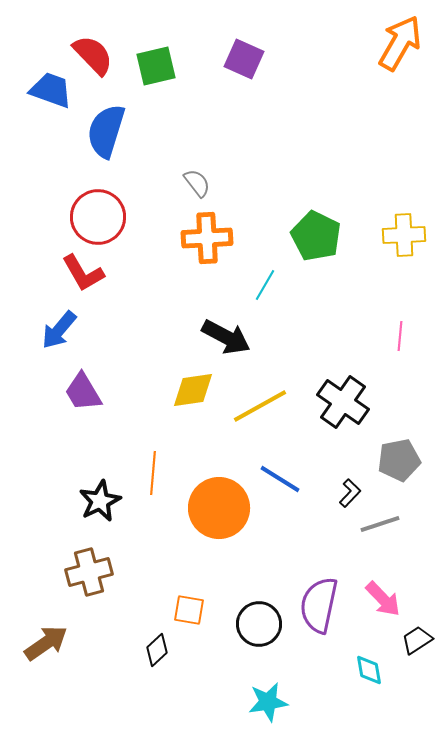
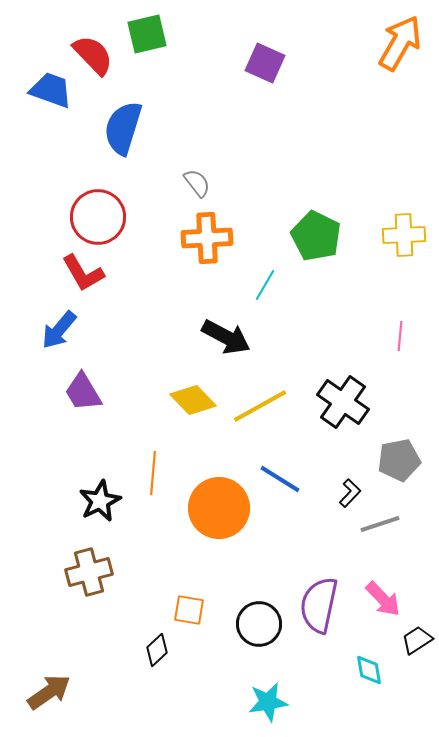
purple square: moved 21 px right, 4 px down
green square: moved 9 px left, 32 px up
blue semicircle: moved 17 px right, 3 px up
yellow diamond: moved 10 px down; rotated 54 degrees clockwise
brown arrow: moved 3 px right, 49 px down
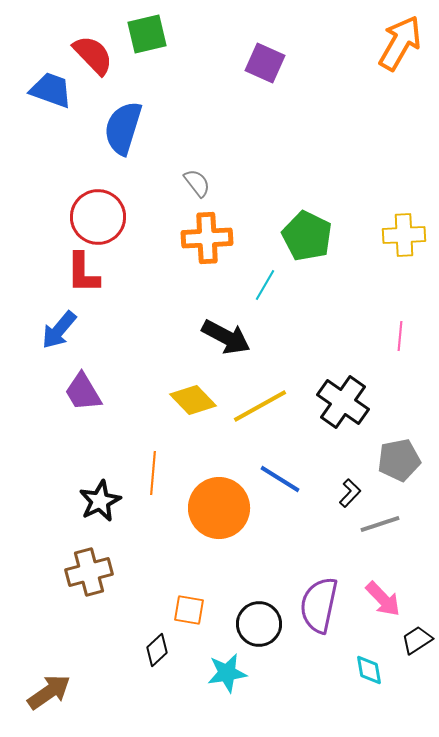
green pentagon: moved 9 px left
red L-shape: rotated 30 degrees clockwise
cyan star: moved 41 px left, 29 px up
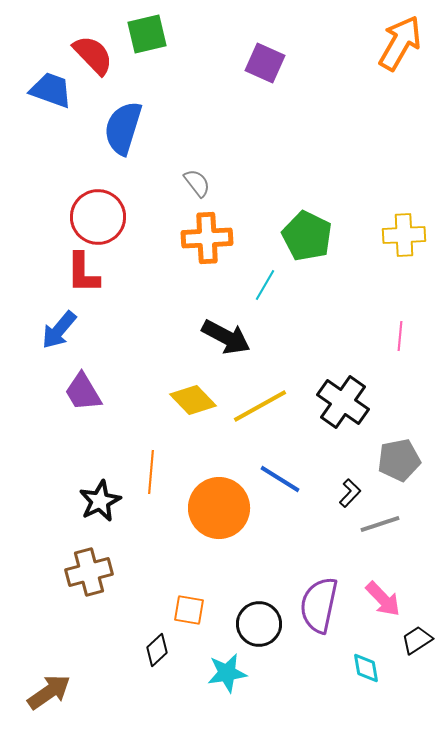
orange line: moved 2 px left, 1 px up
cyan diamond: moved 3 px left, 2 px up
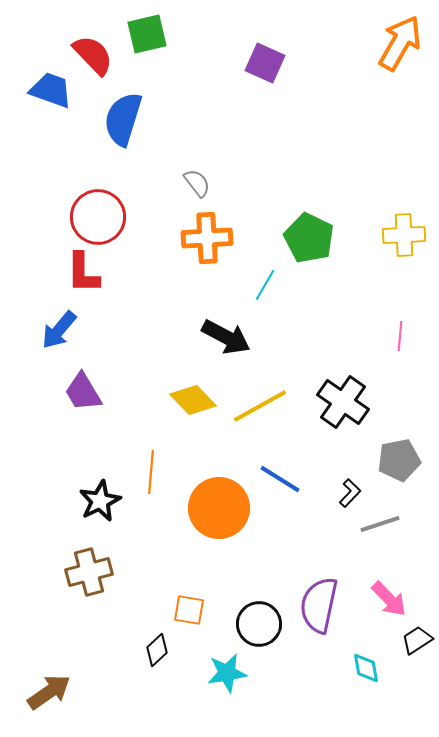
blue semicircle: moved 9 px up
green pentagon: moved 2 px right, 2 px down
pink arrow: moved 6 px right
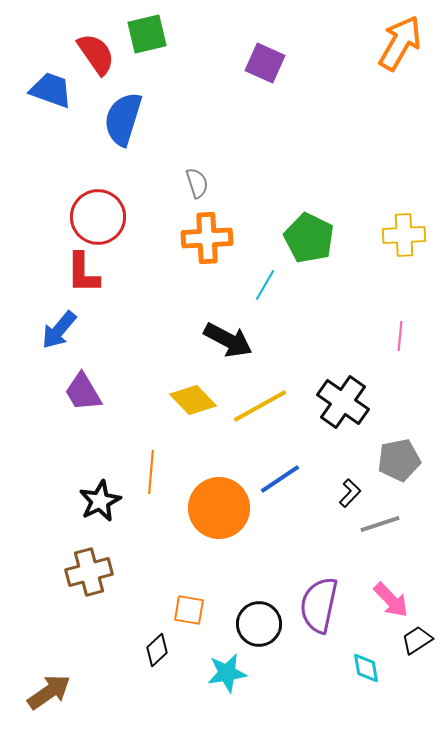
red semicircle: moved 3 px right, 1 px up; rotated 9 degrees clockwise
gray semicircle: rotated 20 degrees clockwise
black arrow: moved 2 px right, 3 px down
blue line: rotated 66 degrees counterclockwise
pink arrow: moved 2 px right, 1 px down
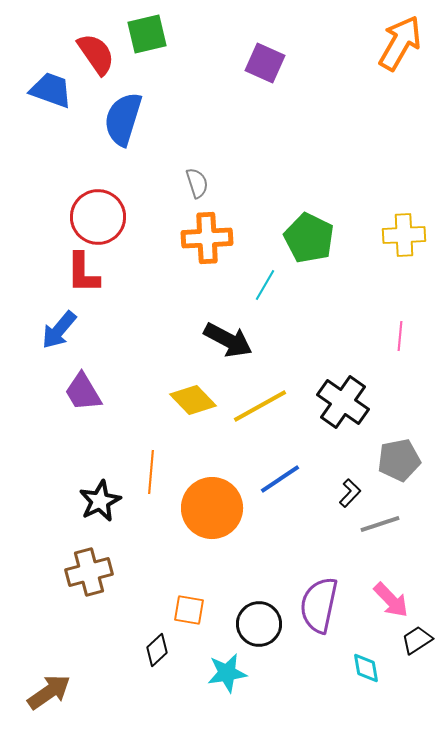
orange circle: moved 7 px left
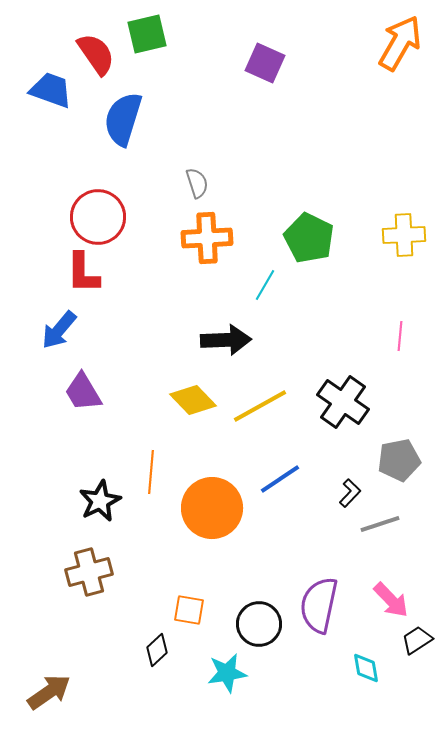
black arrow: moved 2 px left; rotated 30 degrees counterclockwise
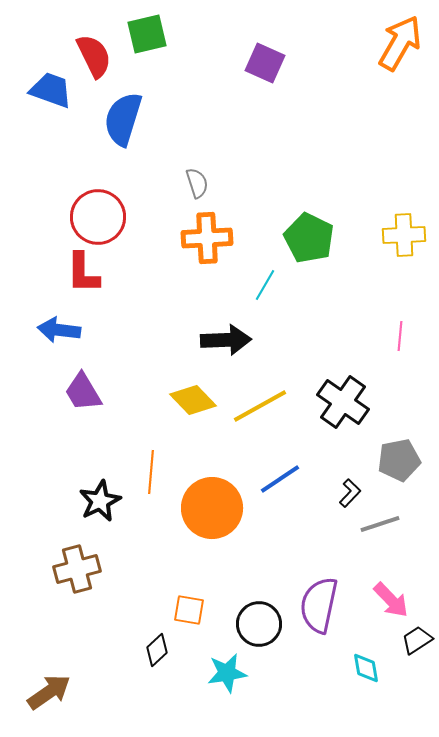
red semicircle: moved 2 px left, 2 px down; rotated 9 degrees clockwise
blue arrow: rotated 57 degrees clockwise
brown cross: moved 12 px left, 3 px up
